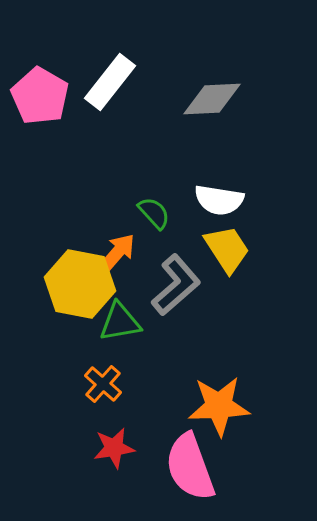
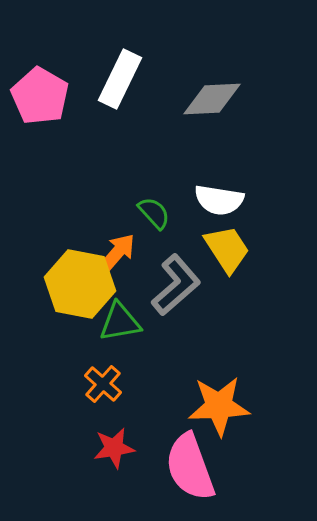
white rectangle: moved 10 px right, 3 px up; rotated 12 degrees counterclockwise
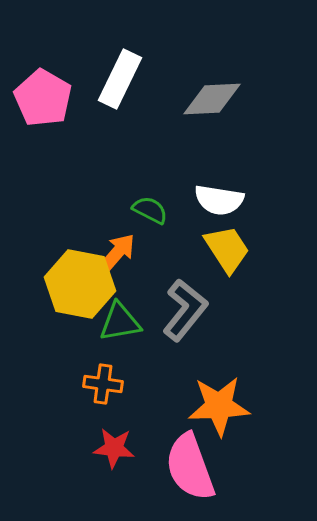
pink pentagon: moved 3 px right, 2 px down
green semicircle: moved 4 px left, 3 px up; rotated 21 degrees counterclockwise
gray L-shape: moved 9 px right, 25 px down; rotated 10 degrees counterclockwise
orange cross: rotated 33 degrees counterclockwise
red star: rotated 15 degrees clockwise
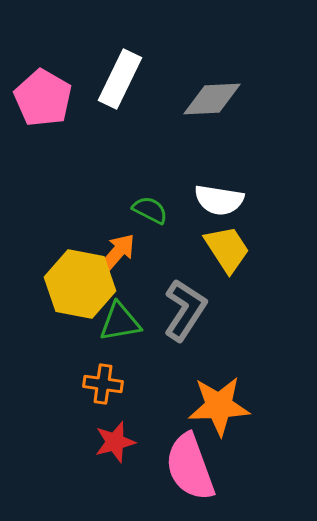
gray L-shape: rotated 6 degrees counterclockwise
red star: moved 1 px right, 6 px up; rotated 21 degrees counterclockwise
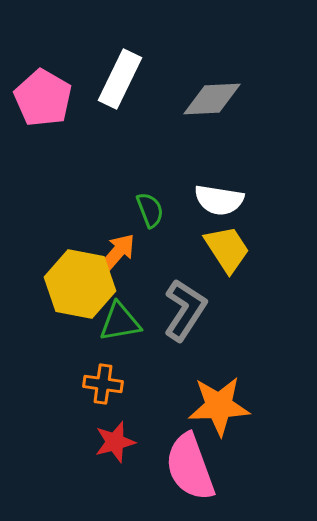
green semicircle: rotated 42 degrees clockwise
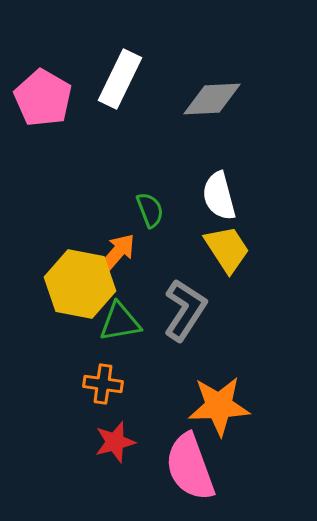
white semicircle: moved 4 px up; rotated 66 degrees clockwise
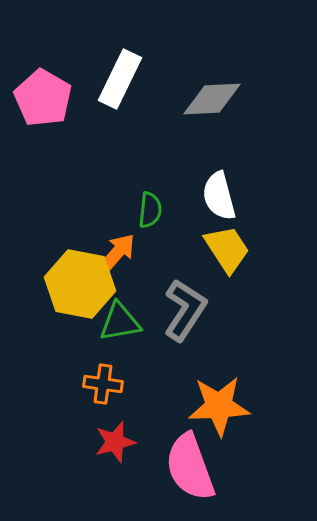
green semicircle: rotated 27 degrees clockwise
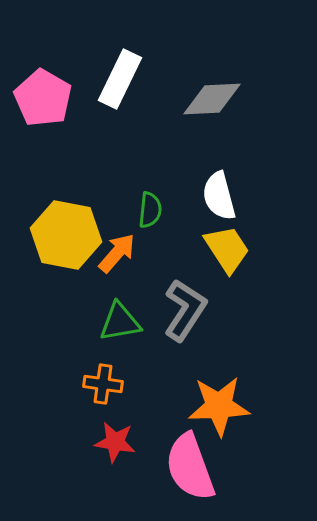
yellow hexagon: moved 14 px left, 49 px up
red star: rotated 24 degrees clockwise
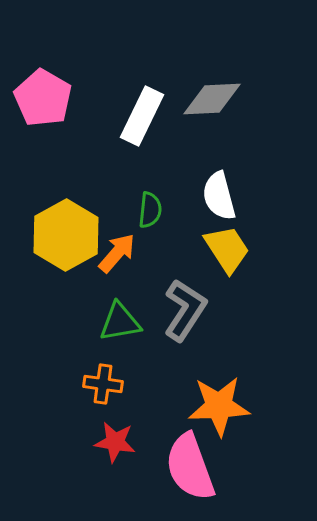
white rectangle: moved 22 px right, 37 px down
yellow hexagon: rotated 20 degrees clockwise
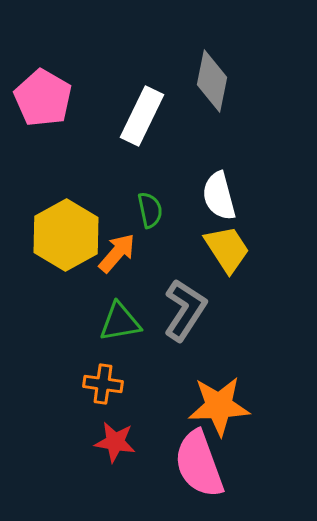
gray diamond: moved 18 px up; rotated 76 degrees counterclockwise
green semicircle: rotated 18 degrees counterclockwise
pink semicircle: moved 9 px right, 3 px up
